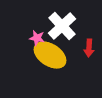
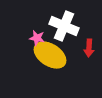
white cross: moved 2 px right; rotated 24 degrees counterclockwise
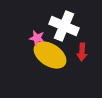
red arrow: moved 7 px left, 4 px down
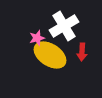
white cross: rotated 36 degrees clockwise
pink star: rotated 28 degrees counterclockwise
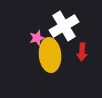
yellow ellipse: rotated 52 degrees clockwise
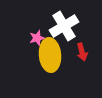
red arrow: rotated 18 degrees counterclockwise
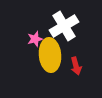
pink star: moved 2 px left, 1 px down
red arrow: moved 6 px left, 14 px down
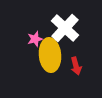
white cross: moved 1 px right, 2 px down; rotated 16 degrees counterclockwise
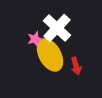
white cross: moved 8 px left
yellow ellipse: rotated 24 degrees counterclockwise
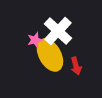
white cross: moved 1 px right, 3 px down
pink star: moved 1 px down
